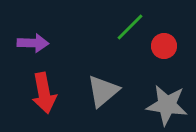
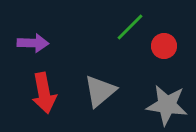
gray triangle: moved 3 px left
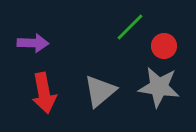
gray star: moved 8 px left, 18 px up
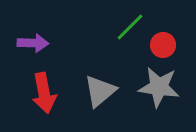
red circle: moved 1 px left, 1 px up
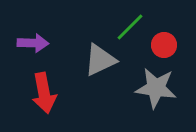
red circle: moved 1 px right
gray star: moved 3 px left, 1 px down
gray triangle: moved 31 px up; rotated 15 degrees clockwise
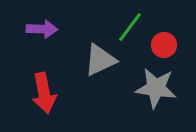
green line: rotated 8 degrees counterclockwise
purple arrow: moved 9 px right, 14 px up
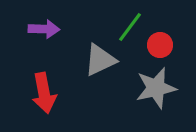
purple arrow: moved 2 px right
red circle: moved 4 px left
gray star: rotated 21 degrees counterclockwise
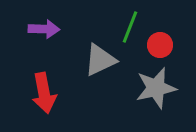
green line: rotated 16 degrees counterclockwise
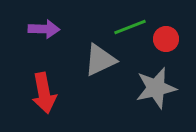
green line: rotated 48 degrees clockwise
red circle: moved 6 px right, 6 px up
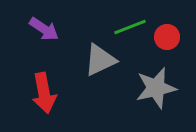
purple arrow: rotated 32 degrees clockwise
red circle: moved 1 px right, 2 px up
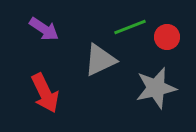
red arrow: moved 1 px right; rotated 15 degrees counterclockwise
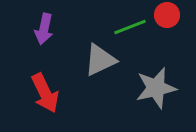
purple arrow: rotated 68 degrees clockwise
red circle: moved 22 px up
